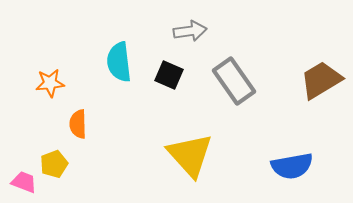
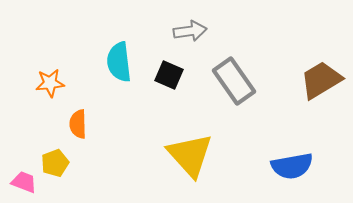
yellow pentagon: moved 1 px right, 1 px up
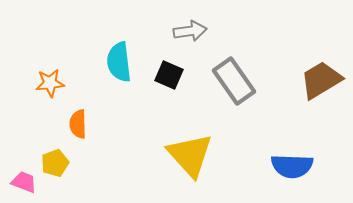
blue semicircle: rotated 12 degrees clockwise
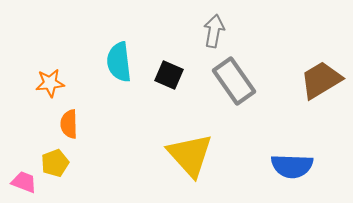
gray arrow: moved 24 px right; rotated 72 degrees counterclockwise
orange semicircle: moved 9 px left
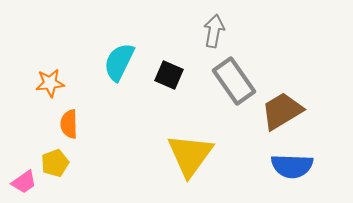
cyan semicircle: rotated 33 degrees clockwise
brown trapezoid: moved 39 px left, 31 px down
yellow triangle: rotated 18 degrees clockwise
pink trapezoid: rotated 124 degrees clockwise
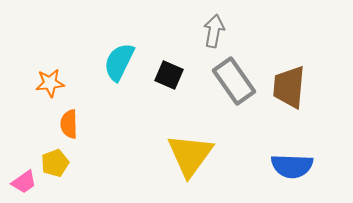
brown trapezoid: moved 7 px right, 24 px up; rotated 54 degrees counterclockwise
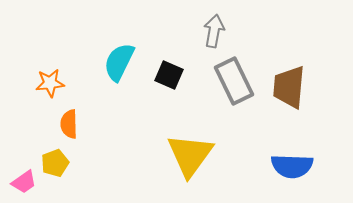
gray rectangle: rotated 9 degrees clockwise
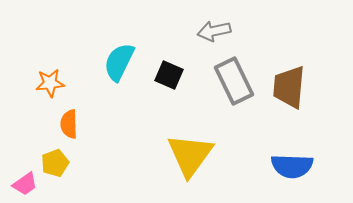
gray arrow: rotated 112 degrees counterclockwise
pink trapezoid: moved 1 px right, 2 px down
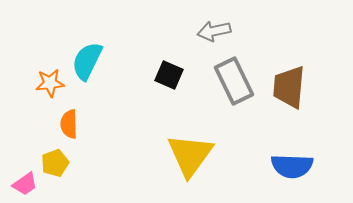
cyan semicircle: moved 32 px left, 1 px up
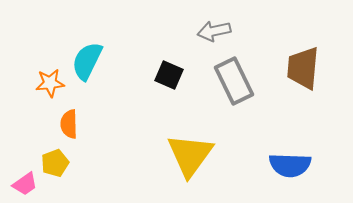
brown trapezoid: moved 14 px right, 19 px up
blue semicircle: moved 2 px left, 1 px up
